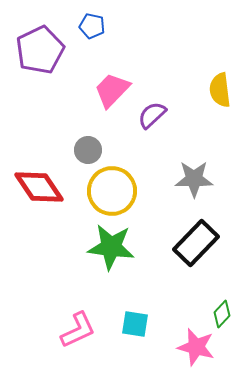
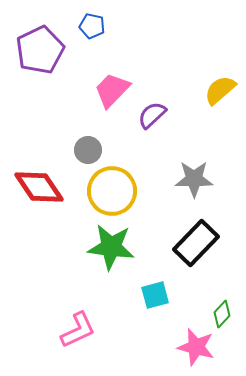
yellow semicircle: rotated 56 degrees clockwise
cyan square: moved 20 px right, 29 px up; rotated 24 degrees counterclockwise
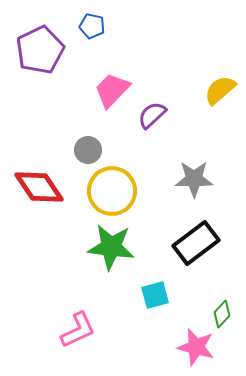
black rectangle: rotated 9 degrees clockwise
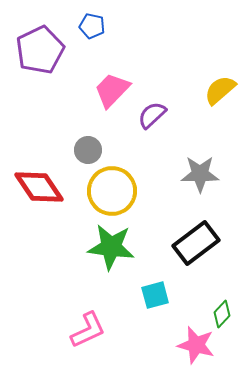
gray star: moved 6 px right, 5 px up
pink L-shape: moved 10 px right
pink star: moved 2 px up
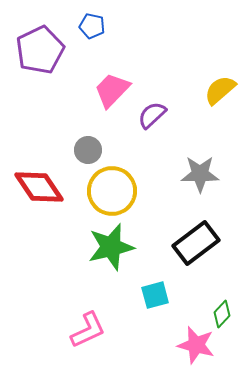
green star: rotated 21 degrees counterclockwise
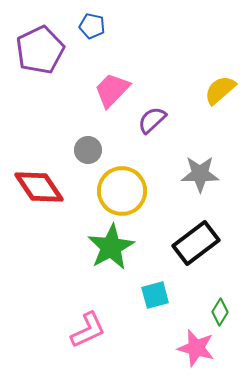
purple semicircle: moved 5 px down
yellow circle: moved 10 px right
green star: rotated 15 degrees counterclockwise
green diamond: moved 2 px left, 2 px up; rotated 12 degrees counterclockwise
pink star: moved 3 px down
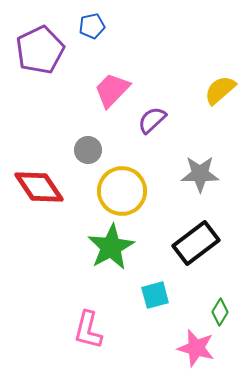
blue pentagon: rotated 25 degrees counterclockwise
pink L-shape: rotated 129 degrees clockwise
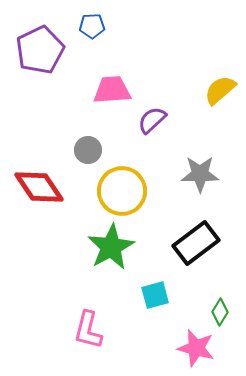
blue pentagon: rotated 10 degrees clockwise
pink trapezoid: rotated 42 degrees clockwise
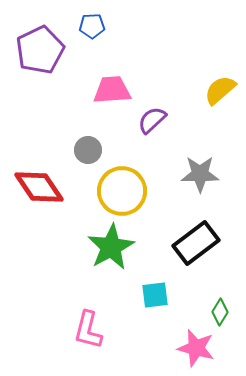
cyan square: rotated 8 degrees clockwise
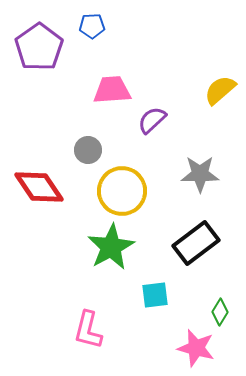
purple pentagon: moved 1 px left, 3 px up; rotated 9 degrees counterclockwise
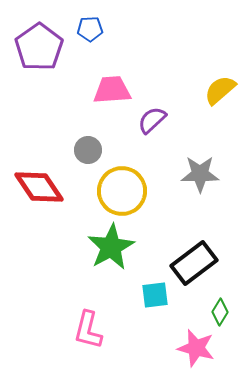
blue pentagon: moved 2 px left, 3 px down
black rectangle: moved 2 px left, 20 px down
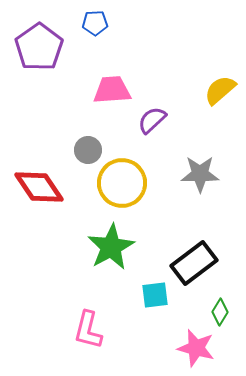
blue pentagon: moved 5 px right, 6 px up
yellow circle: moved 8 px up
